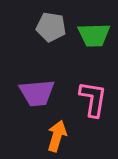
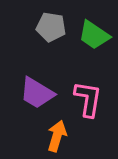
green trapezoid: rotated 36 degrees clockwise
purple trapezoid: rotated 36 degrees clockwise
pink L-shape: moved 5 px left
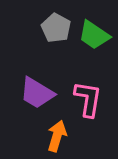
gray pentagon: moved 5 px right, 1 px down; rotated 20 degrees clockwise
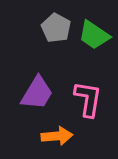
purple trapezoid: rotated 90 degrees counterclockwise
orange arrow: rotated 68 degrees clockwise
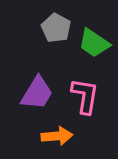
green trapezoid: moved 8 px down
pink L-shape: moved 3 px left, 3 px up
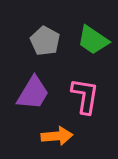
gray pentagon: moved 11 px left, 13 px down
green trapezoid: moved 1 px left, 3 px up
purple trapezoid: moved 4 px left
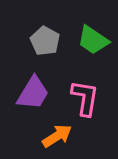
pink L-shape: moved 2 px down
orange arrow: rotated 28 degrees counterclockwise
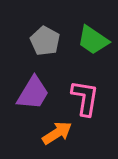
orange arrow: moved 3 px up
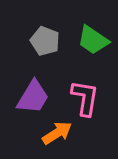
gray pentagon: rotated 8 degrees counterclockwise
purple trapezoid: moved 4 px down
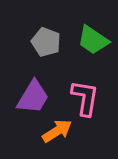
gray pentagon: moved 1 px right, 1 px down
orange arrow: moved 2 px up
